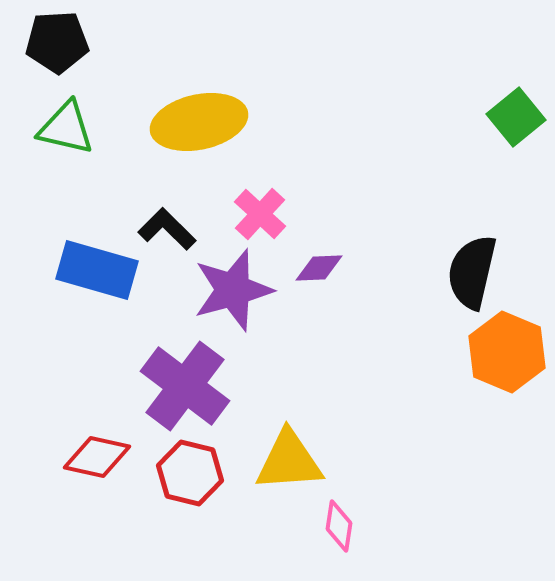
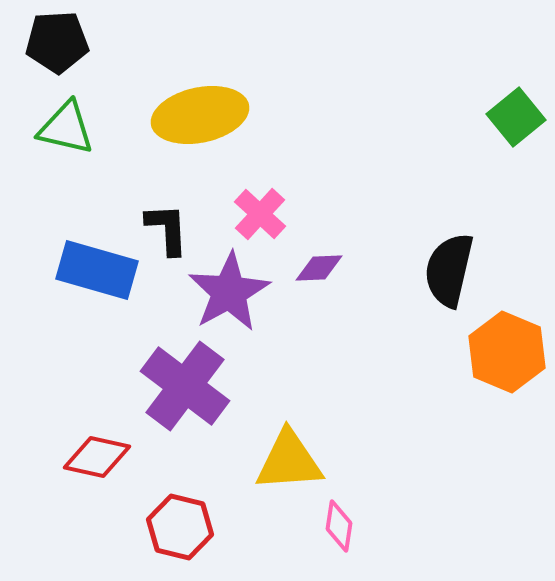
yellow ellipse: moved 1 px right, 7 px up
black L-shape: rotated 42 degrees clockwise
black semicircle: moved 23 px left, 2 px up
purple star: moved 4 px left, 2 px down; rotated 14 degrees counterclockwise
red hexagon: moved 10 px left, 54 px down
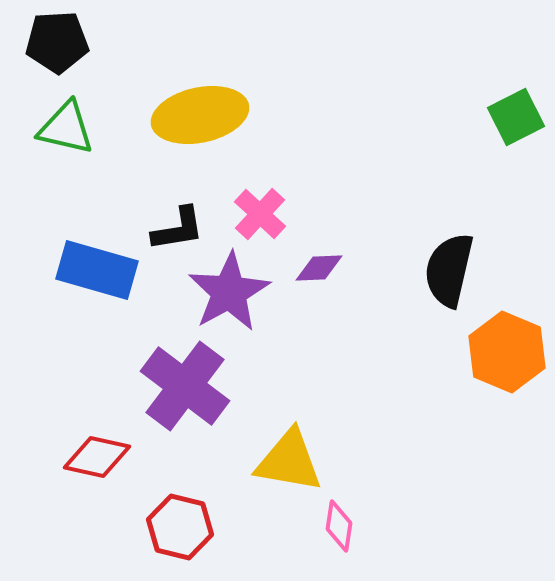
green square: rotated 12 degrees clockwise
black L-shape: moved 11 px right; rotated 84 degrees clockwise
yellow triangle: rotated 14 degrees clockwise
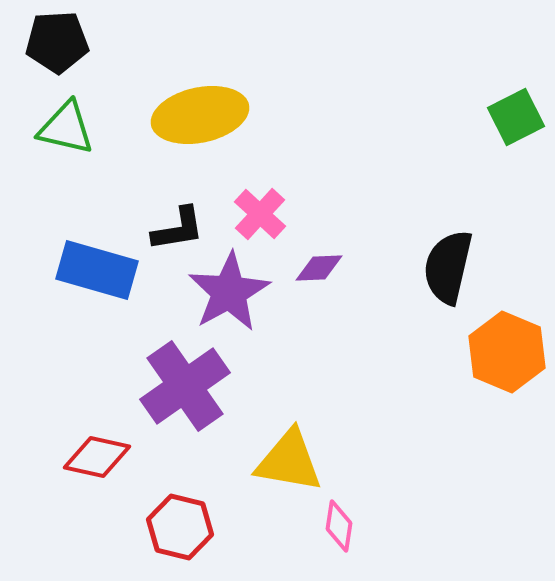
black semicircle: moved 1 px left, 3 px up
purple cross: rotated 18 degrees clockwise
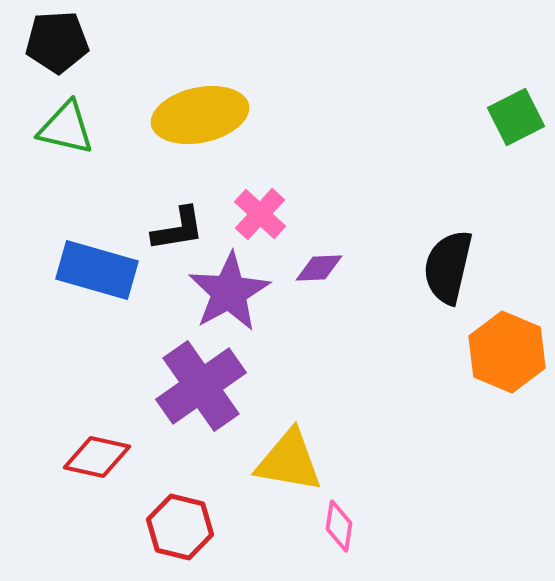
purple cross: moved 16 px right
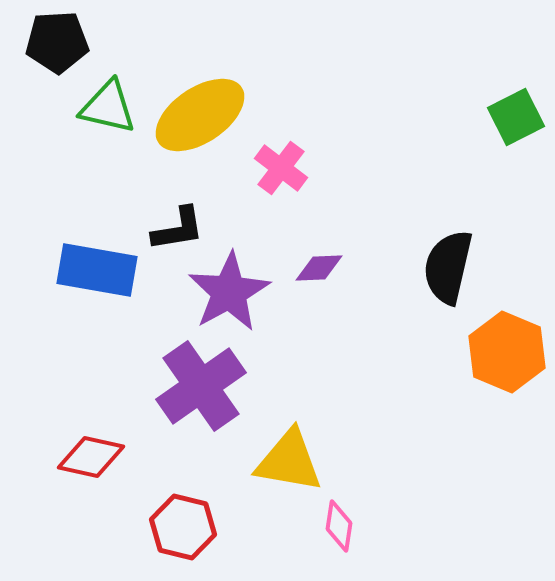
yellow ellipse: rotated 22 degrees counterclockwise
green triangle: moved 42 px right, 21 px up
pink cross: moved 21 px right, 46 px up; rotated 6 degrees counterclockwise
blue rectangle: rotated 6 degrees counterclockwise
red diamond: moved 6 px left
red hexagon: moved 3 px right
